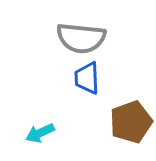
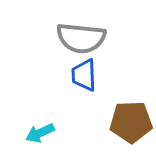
blue trapezoid: moved 3 px left, 3 px up
brown pentagon: rotated 18 degrees clockwise
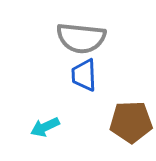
cyan arrow: moved 5 px right, 6 px up
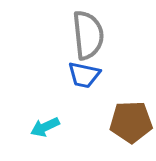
gray semicircle: moved 7 px right, 3 px up; rotated 102 degrees counterclockwise
blue trapezoid: rotated 76 degrees counterclockwise
